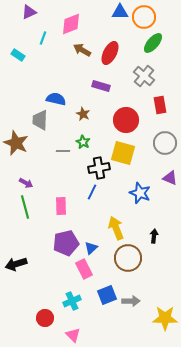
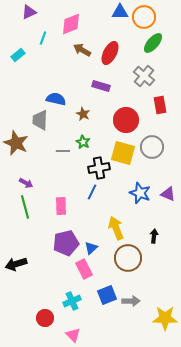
cyan rectangle at (18, 55): rotated 72 degrees counterclockwise
gray circle at (165, 143): moved 13 px left, 4 px down
purple triangle at (170, 178): moved 2 px left, 16 px down
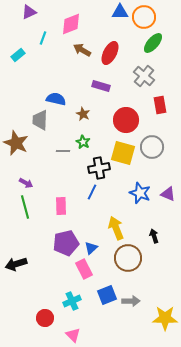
black arrow at (154, 236): rotated 24 degrees counterclockwise
